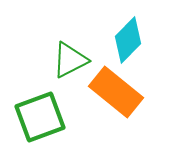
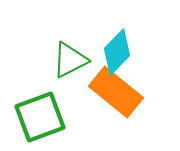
cyan diamond: moved 11 px left, 12 px down
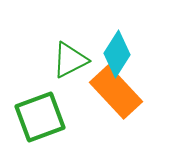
cyan diamond: moved 2 px down; rotated 12 degrees counterclockwise
orange rectangle: rotated 8 degrees clockwise
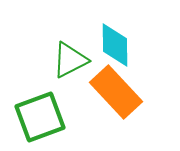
cyan diamond: moved 2 px left, 9 px up; rotated 33 degrees counterclockwise
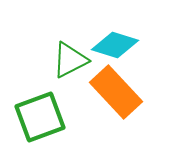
cyan diamond: rotated 72 degrees counterclockwise
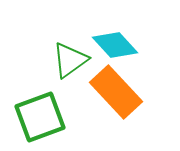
cyan diamond: rotated 30 degrees clockwise
green triangle: rotated 9 degrees counterclockwise
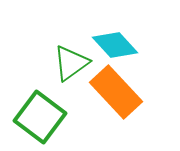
green triangle: moved 1 px right, 3 px down
green square: rotated 33 degrees counterclockwise
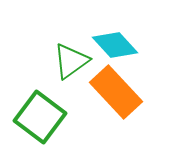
green triangle: moved 2 px up
